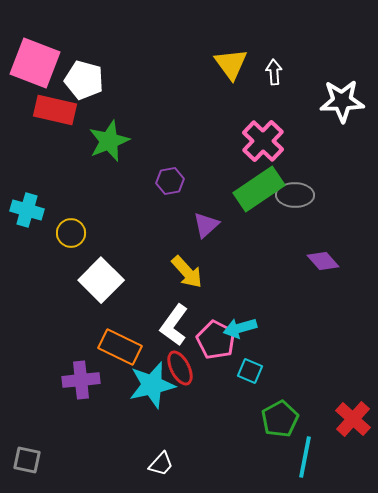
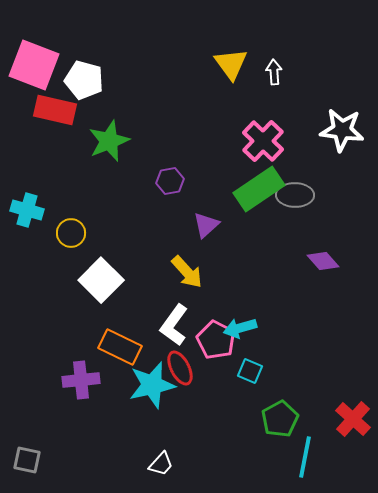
pink square: moved 1 px left, 2 px down
white star: moved 29 px down; rotated 9 degrees clockwise
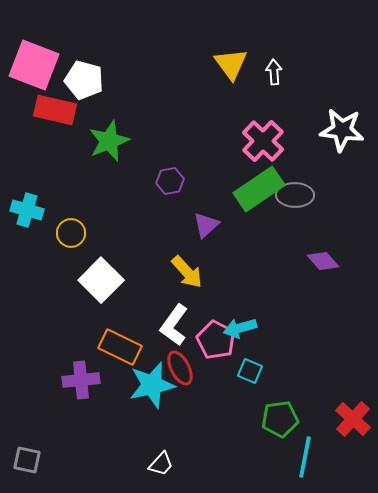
green pentagon: rotated 21 degrees clockwise
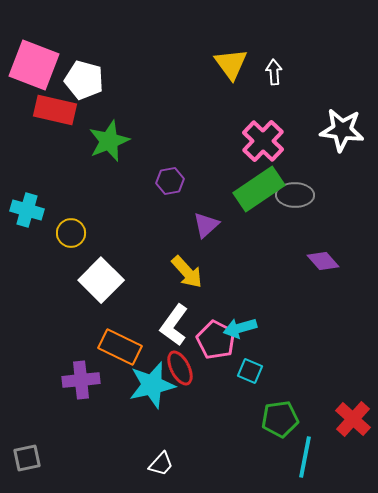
gray square: moved 2 px up; rotated 24 degrees counterclockwise
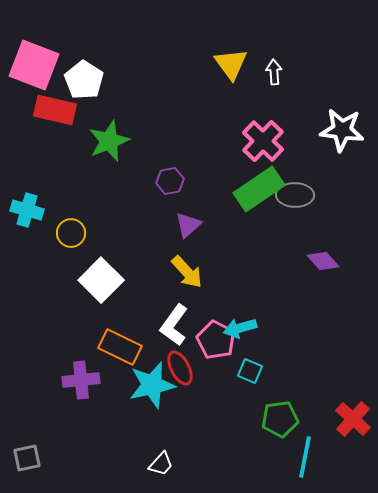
white pentagon: rotated 18 degrees clockwise
purple triangle: moved 18 px left
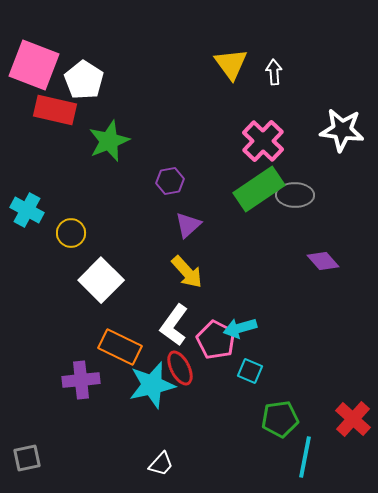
cyan cross: rotated 12 degrees clockwise
